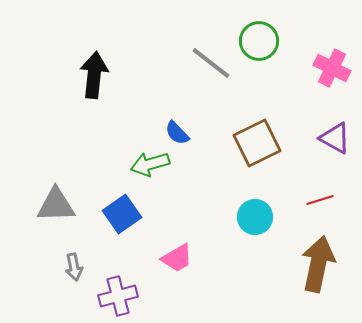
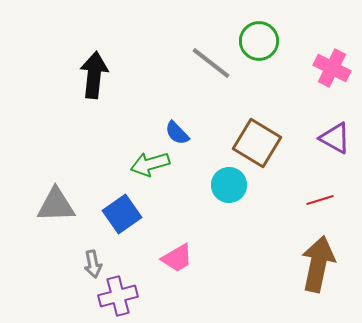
brown square: rotated 33 degrees counterclockwise
cyan circle: moved 26 px left, 32 px up
gray arrow: moved 19 px right, 3 px up
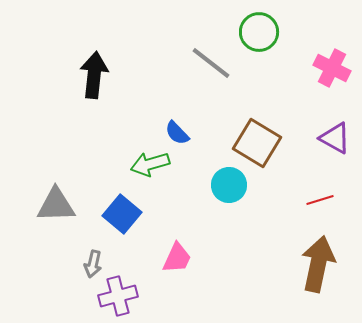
green circle: moved 9 px up
blue square: rotated 15 degrees counterclockwise
pink trapezoid: rotated 36 degrees counterclockwise
gray arrow: rotated 24 degrees clockwise
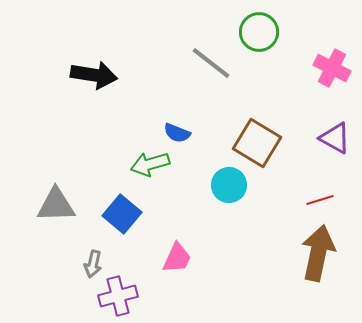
black arrow: rotated 93 degrees clockwise
blue semicircle: rotated 24 degrees counterclockwise
brown arrow: moved 11 px up
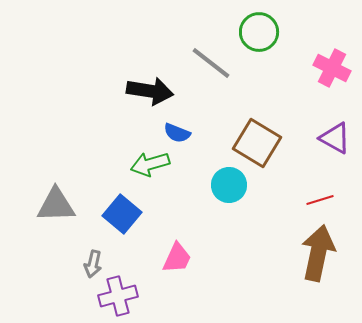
black arrow: moved 56 px right, 16 px down
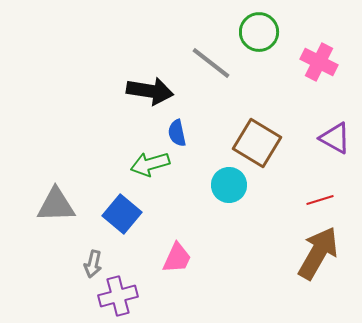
pink cross: moved 13 px left, 6 px up
blue semicircle: rotated 56 degrees clockwise
brown arrow: rotated 18 degrees clockwise
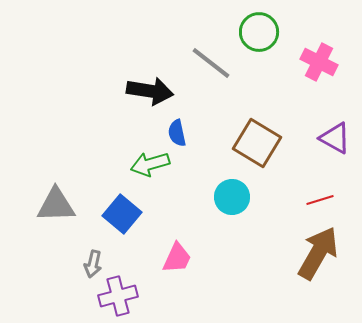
cyan circle: moved 3 px right, 12 px down
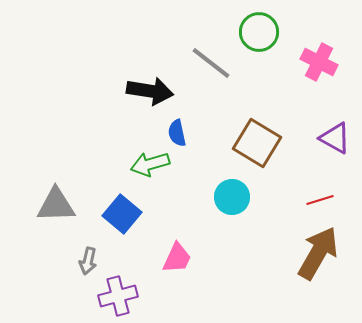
gray arrow: moved 5 px left, 3 px up
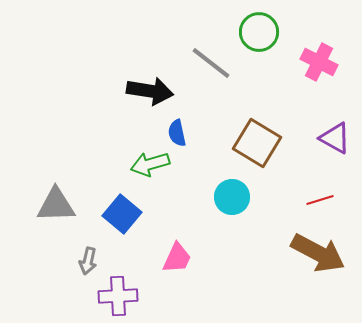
brown arrow: rotated 88 degrees clockwise
purple cross: rotated 12 degrees clockwise
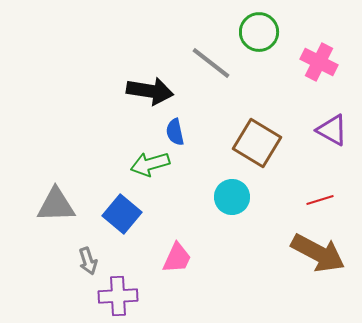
blue semicircle: moved 2 px left, 1 px up
purple triangle: moved 3 px left, 8 px up
gray arrow: rotated 32 degrees counterclockwise
